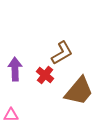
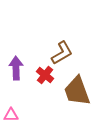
purple arrow: moved 1 px right, 1 px up
brown trapezoid: moved 2 px left; rotated 120 degrees clockwise
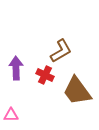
brown L-shape: moved 1 px left, 2 px up
red cross: rotated 12 degrees counterclockwise
brown trapezoid: rotated 16 degrees counterclockwise
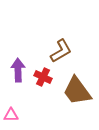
purple arrow: moved 2 px right, 2 px down
red cross: moved 2 px left, 2 px down
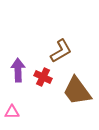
pink triangle: moved 1 px right, 3 px up
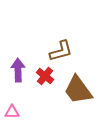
brown L-shape: rotated 15 degrees clockwise
red cross: moved 2 px right, 1 px up; rotated 12 degrees clockwise
brown trapezoid: moved 1 px right, 1 px up
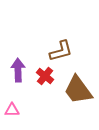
pink triangle: moved 2 px up
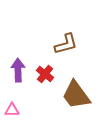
brown L-shape: moved 5 px right, 7 px up
red cross: moved 2 px up
brown trapezoid: moved 2 px left, 5 px down
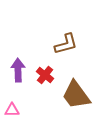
red cross: moved 1 px down
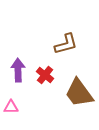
brown trapezoid: moved 3 px right, 2 px up
pink triangle: moved 1 px left, 3 px up
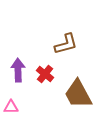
red cross: moved 1 px up
brown trapezoid: moved 1 px left, 1 px down; rotated 8 degrees clockwise
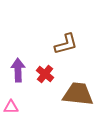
brown trapezoid: rotated 124 degrees clockwise
